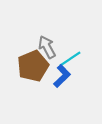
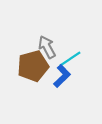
brown pentagon: rotated 8 degrees clockwise
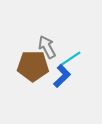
brown pentagon: rotated 16 degrees clockwise
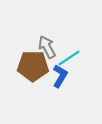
cyan line: moved 1 px left, 1 px up
blue L-shape: moved 2 px left; rotated 15 degrees counterclockwise
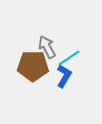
blue L-shape: moved 4 px right
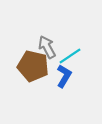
cyan line: moved 1 px right, 2 px up
brown pentagon: rotated 12 degrees clockwise
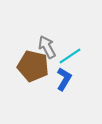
blue L-shape: moved 3 px down
